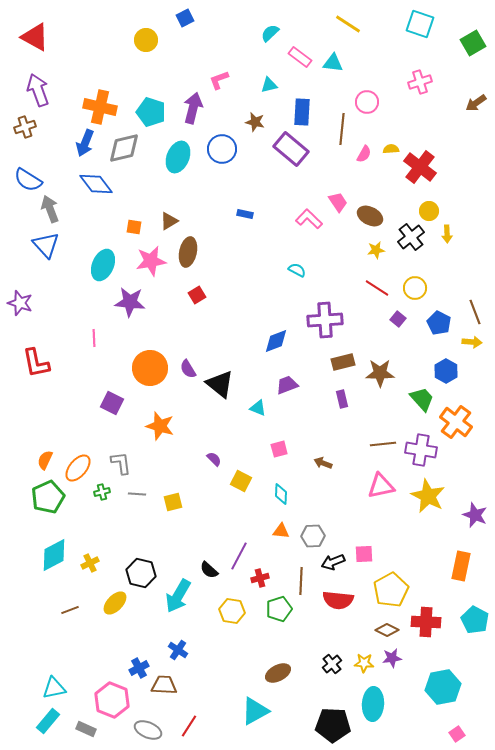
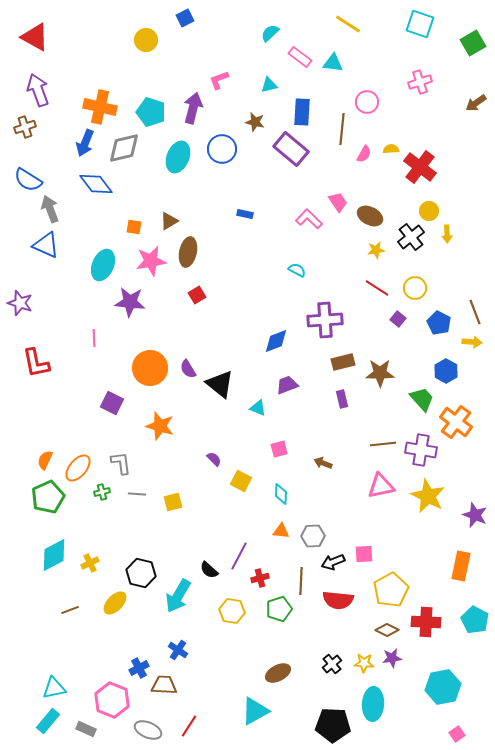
blue triangle at (46, 245): rotated 24 degrees counterclockwise
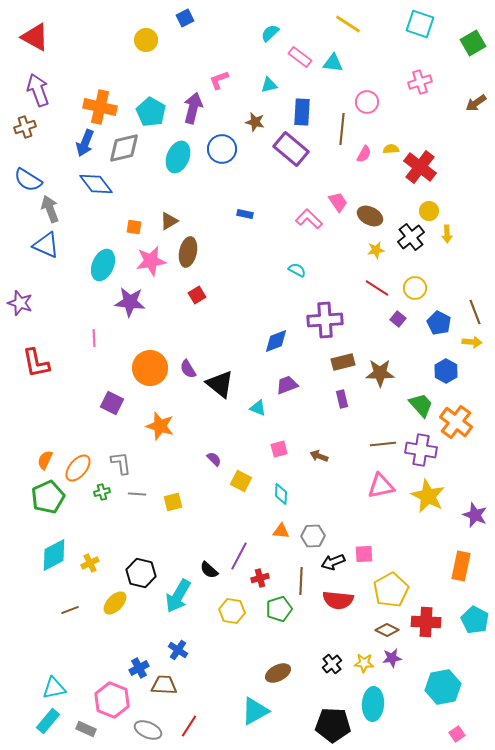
cyan pentagon at (151, 112): rotated 12 degrees clockwise
green trapezoid at (422, 399): moved 1 px left, 6 px down
brown arrow at (323, 463): moved 4 px left, 7 px up
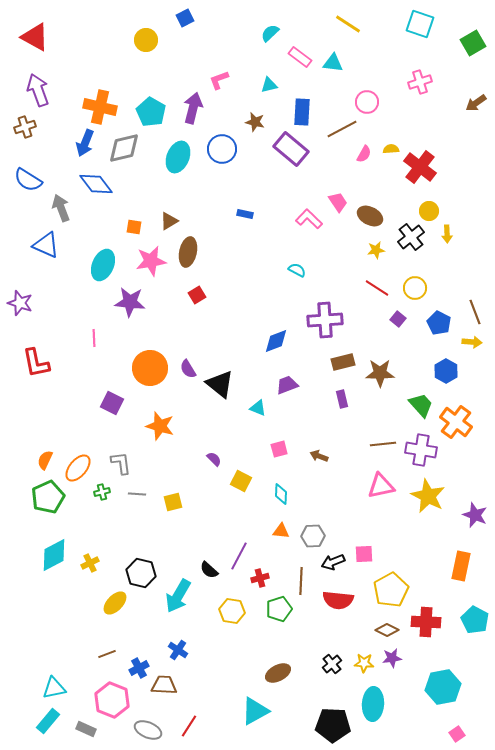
brown line at (342, 129): rotated 56 degrees clockwise
gray arrow at (50, 209): moved 11 px right, 1 px up
brown line at (70, 610): moved 37 px right, 44 px down
